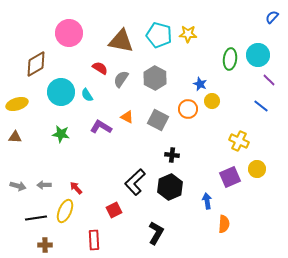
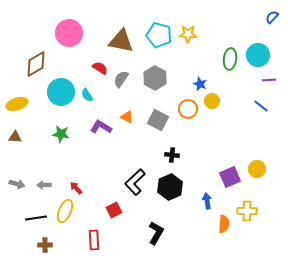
purple line at (269, 80): rotated 48 degrees counterclockwise
yellow cross at (239, 141): moved 8 px right, 70 px down; rotated 24 degrees counterclockwise
gray arrow at (18, 186): moved 1 px left, 2 px up
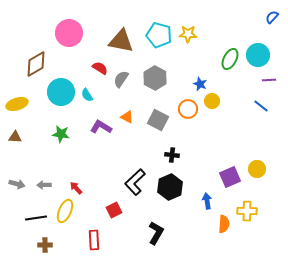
green ellipse at (230, 59): rotated 20 degrees clockwise
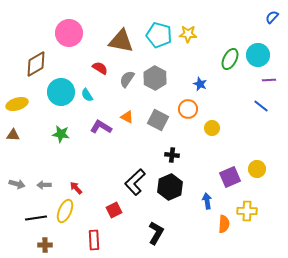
gray semicircle at (121, 79): moved 6 px right
yellow circle at (212, 101): moved 27 px down
brown triangle at (15, 137): moved 2 px left, 2 px up
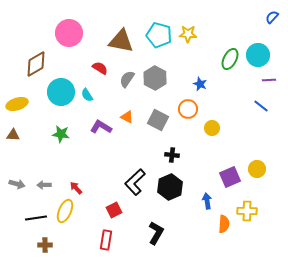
red rectangle at (94, 240): moved 12 px right; rotated 12 degrees clockwise
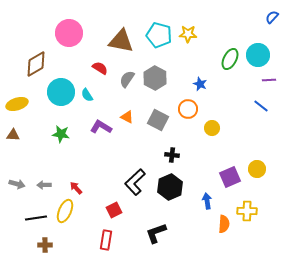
black L-shape at (156, 233): rotated 140 degrees counterclockwise
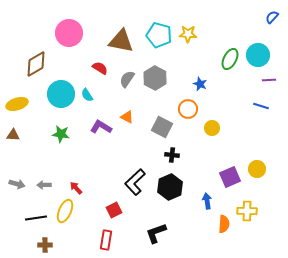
cyan circle at (61, 92): moved 2 px down
blue line at (261, 106): rotated 21 degrees counterclockwise
gray square at (158, 120): moved 4 px right, 7 px down
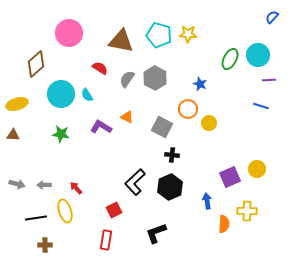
brown diamond at (36, 64): rotated 12 degrees counterclockwise
yellow circle at (212, 128): moved 3 px left, 5 px up
yellow ellipse at (65, 211): rotated 40 degrees counterclockwise
